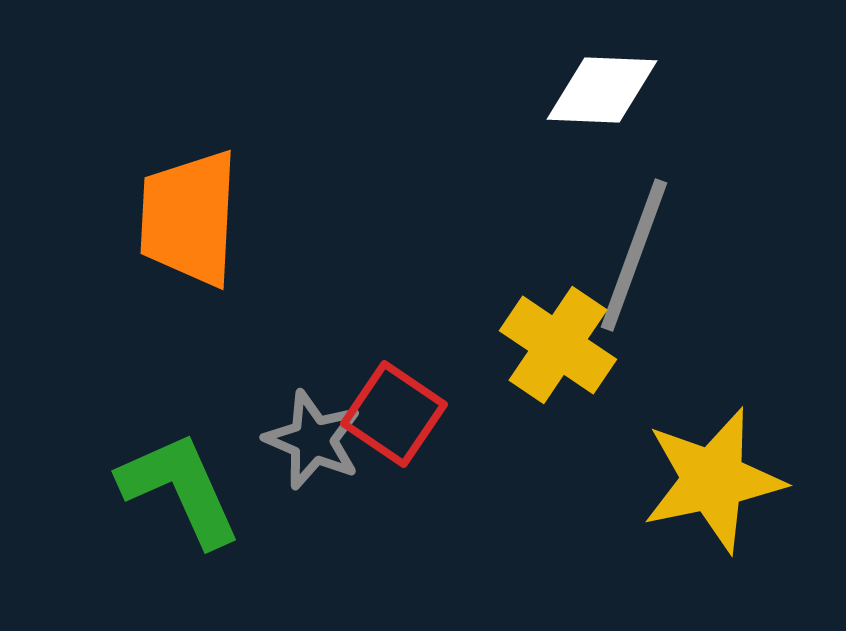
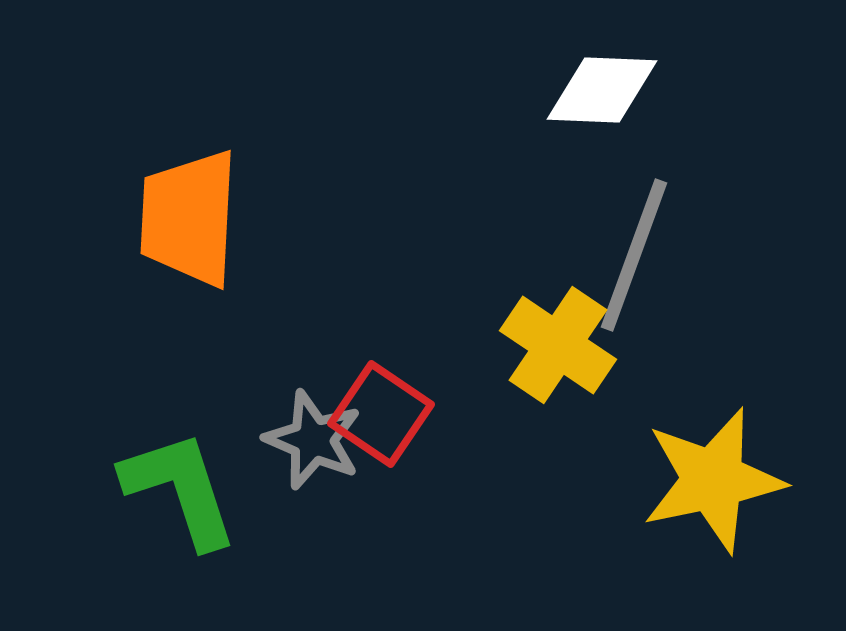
red square: moved 13 px left
green L-shape: rotated 6 degrees clockwise
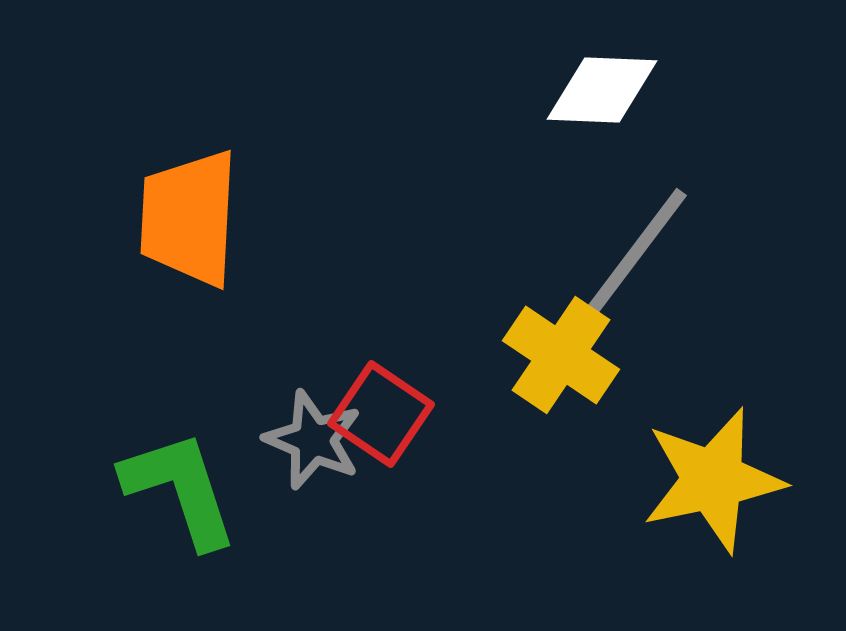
gray line: rotated 17 degrees clockwise
yellow cross: moved 3 px right, 10 px down
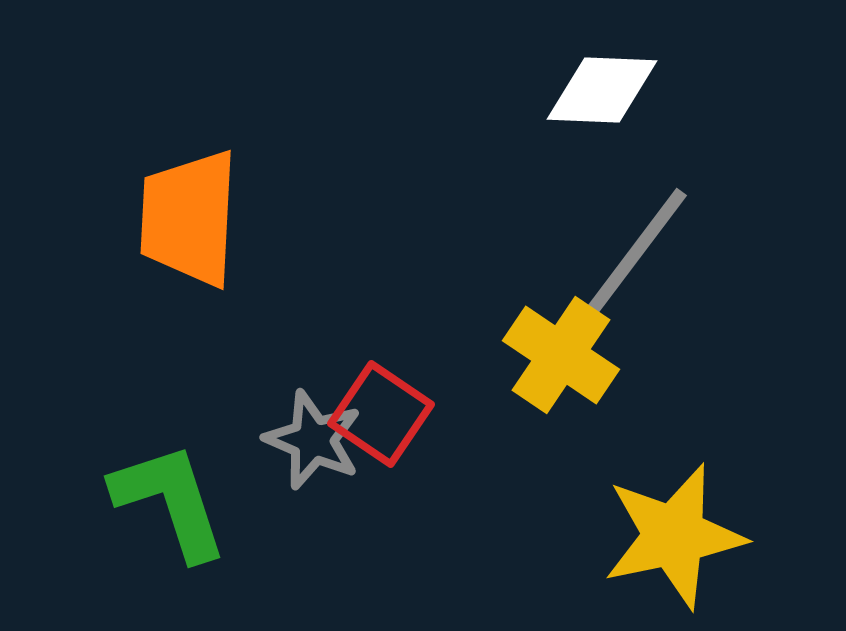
yellow star: moved 39 px left, 56 px down
green L-shape: moved 10 px left, 12 px down
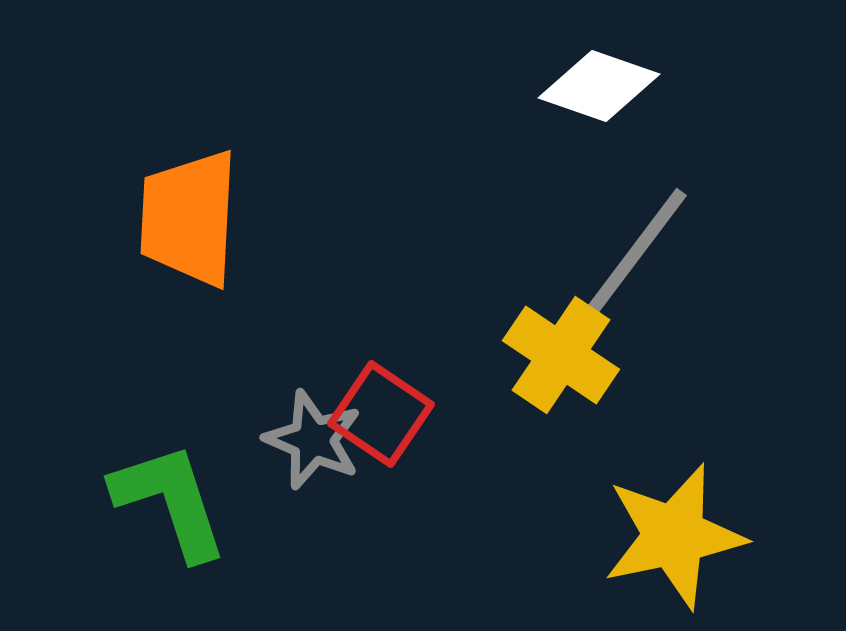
white diamond: moved 3 px left, 4 px up; rotated 17 degrees clockwise
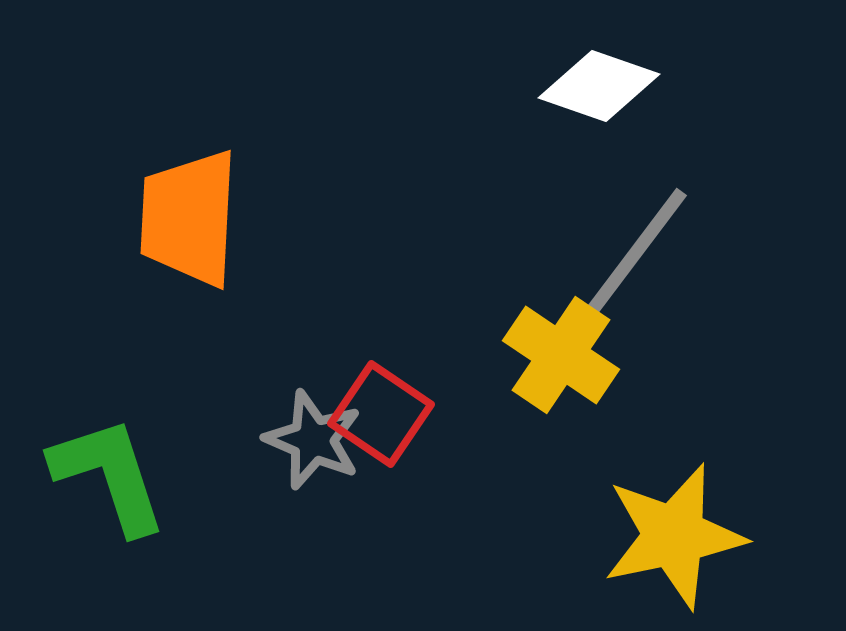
green L-shape: moved 61 px left, 26 px up
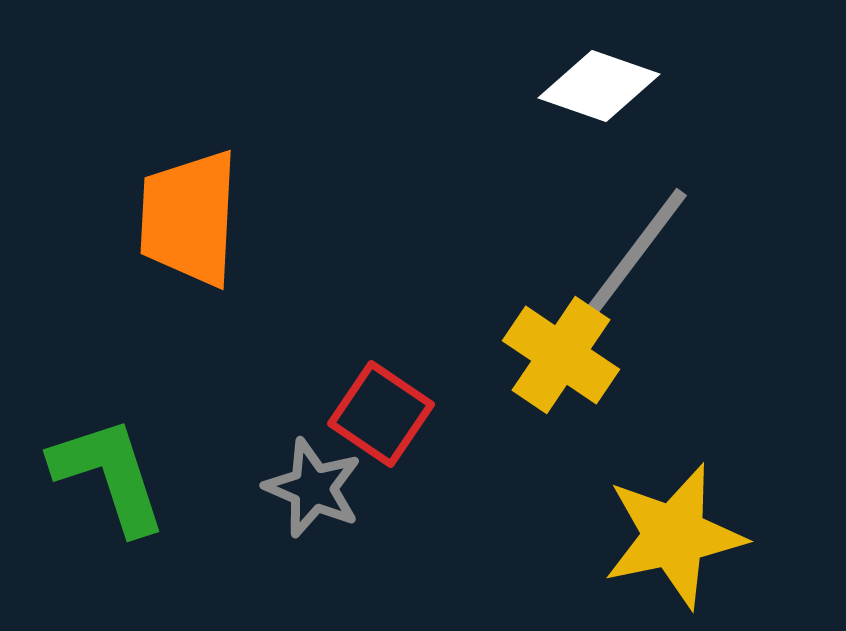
gray star: moved 48 px down
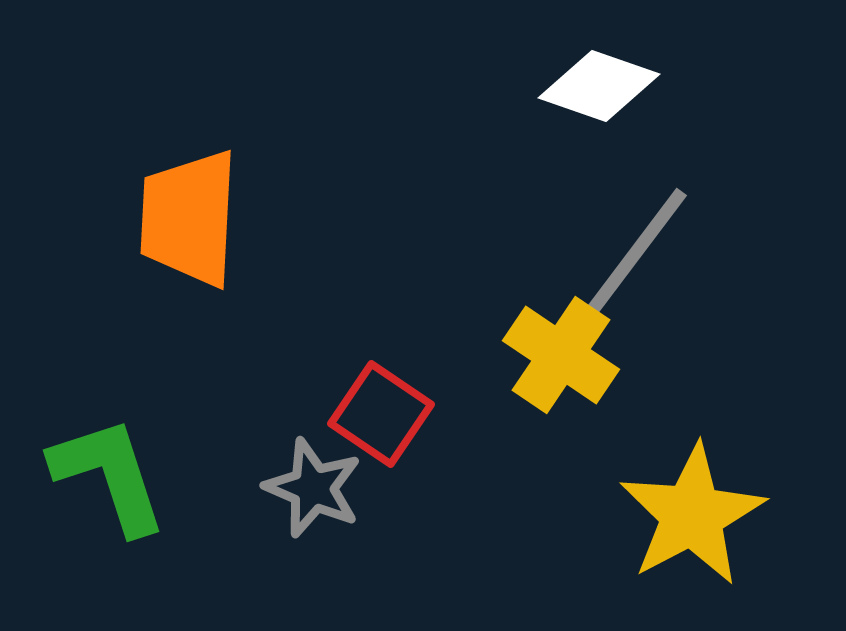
yellow star: moved 18 px right, 21 px up; rotated 16 degrees counterclockwise
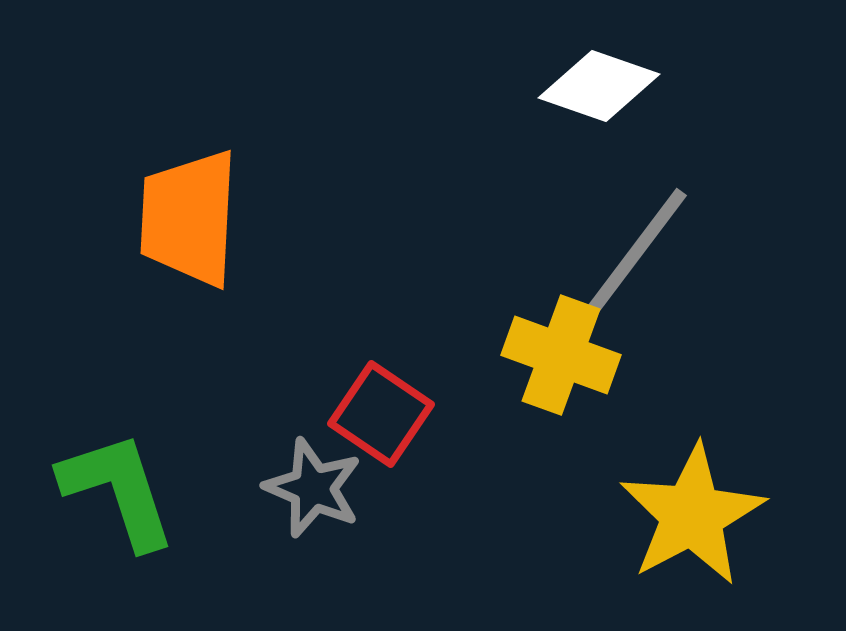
yellow cross: rotated 14 degrees counterclockwise
green L-shape: moved 9 px right, 15 px down
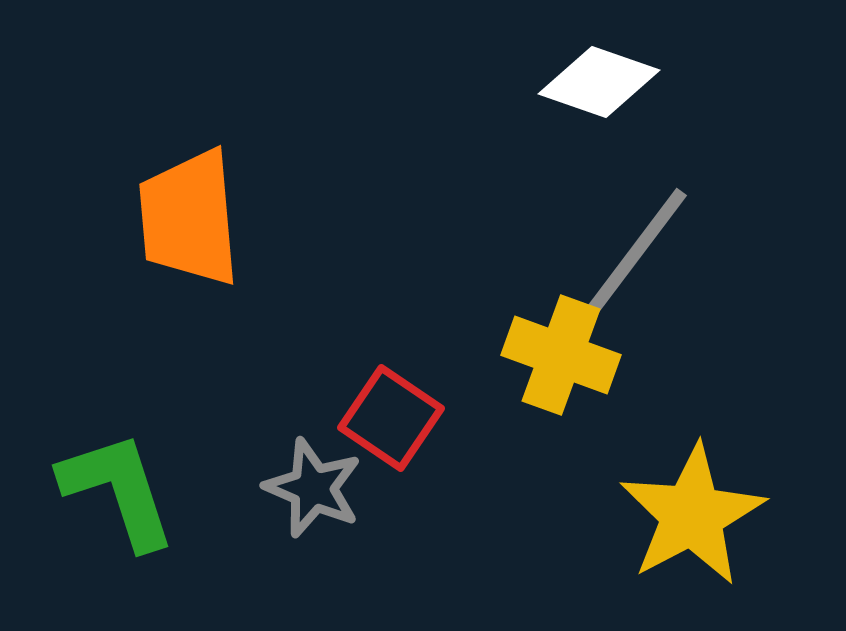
white diamond: moved 4 px up
orange trapezoid: rotated 8 degrees counterclockwise
red square: moved 10 px right, 4 px down
